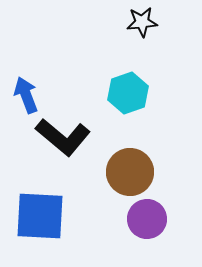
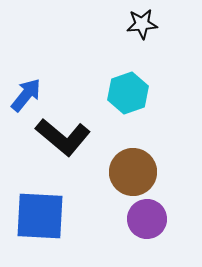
black star: moved 2 px down
blue arrow: rotated 60 degrees clockwise
brown circle: moved 3 px right
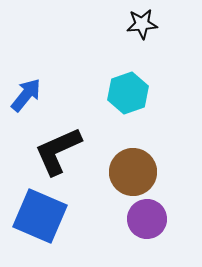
black L-shape: moved 5 px left, 14 px down; rotated 116 degrees clockwise
blue square: rotated 20 degrees clockwise
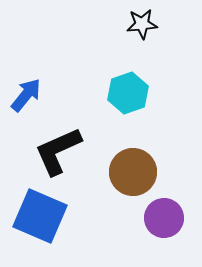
purple circle: moved 17 px right, 1 px up
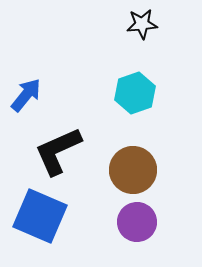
cyan hexagon: moved 7 px right
brown circle: moved 2 px up
purple circle: moved 27 px left, 4 px down
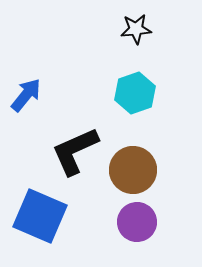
black star: moved 6 px left, 5 px down
black L-shape: moved 17 px right
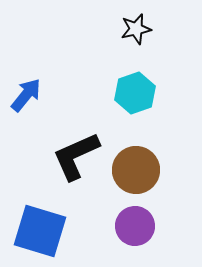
black star: rotated 8 degrees counterclockwise
black L-shape: moved 1 px right, 5 px down
brown circle: moved 3 px right
blue square: moved 15 px down; rotated 6 degrees counterclockwise
purple circle: moved 2 px left, 4 px down
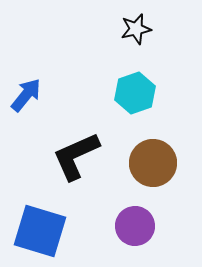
brown circle: moved 17 px right, 7 px up
